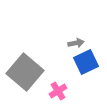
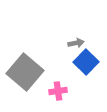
blue square: rotated 20 degrees counterclockwise
pink cross: rotated 24 degrees clockwise
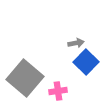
gray square: moved 6 px down
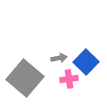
gray arrow: moved 17 px left, 15 px down
pink cross: moved 11 px right, 12 px up
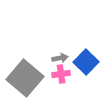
gray arrow: moved 1 px right
pink cross: moved 8 px left, 5 px up
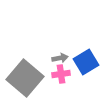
blue square: rotated 15 degrees clockwise
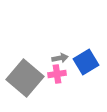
pink cross: moved 4 px left
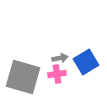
gray square: moved 2 px left, 1 px up; rotated 24 degrees counterclockwise
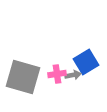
gray arrow: moved 13 px right, 17 px down
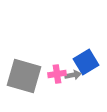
gray square: moved 1 px right, 1 px up
